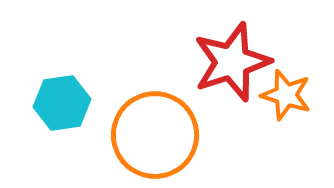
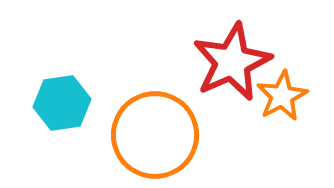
red star: rotated 6 degrees counterclockwise
orange star: moved 4 px left, 1 px down; rotated 27 degrees clockwise
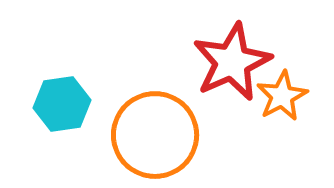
cyan hexagon: moved 1 px down
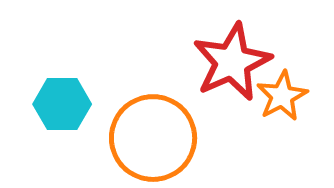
cyan hexagon: rotated 8 degrees clockwise
orange circle: moved 2 px left, 3 px down
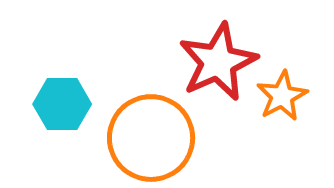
red star: moved 14 px left
orange circle: moved 2 px left
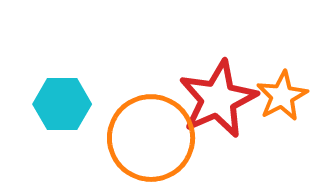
red star: moved 37 px down
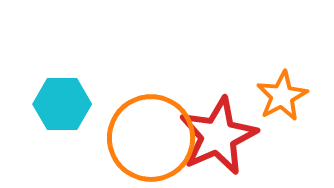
red star: moved 37 px down
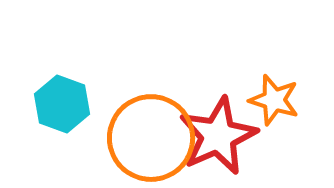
orange star: moved 8 px left, 4 px down; rotated 27 degrees counterclockwise
cyan hexagon: rotated 20 degrees clockwise
